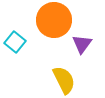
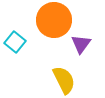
purple triangle: moved 1 px left
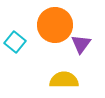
orange circle: moved 1 px right, 5 px down
yellow semicircle: rotated 64 degrees counterclockwise
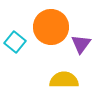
orange circle: moved 4 px left, 2 px down
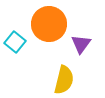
orange circle: moved 2 px left, 3 px up
yellow semicircle: rotated 104 degrees clockwise
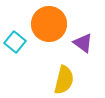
purple triangle: moved 2 px right, 1 px up; rotated 30 degrees counterclockwise
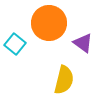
orange circle: moved 1 px up
cyan square: moved 2 px down
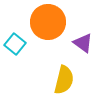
orange circle: moved 1 px left, 1 px up
